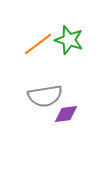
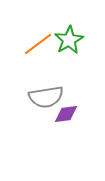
green star: rotated 24 degrees clockwise
gray semicircle: moved 1 px right, 1 px down
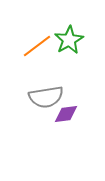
orange line: moved 1 px left, 2 px down
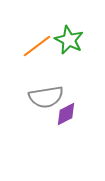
green star: rotated 16 degrees counterclockwise
purple diamond: rotated 20 degrees counterclockwise
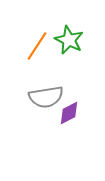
orange line: rotated 20 degrees counterclockwise
purple diamond: moved 3 px right, 1 px up
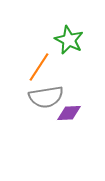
orange line: moved 2 px right, 21 px down
purple diamond: rotated 25 degrees clockwise
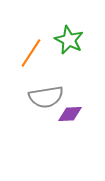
orange line: moved 8 px left, 14 px up
purple diamond: moved 1 px right, 1 px down
